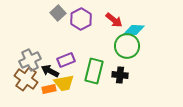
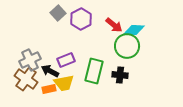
red arrow: moved 5 px down
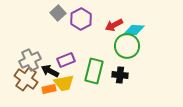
red arrow: rotated 114 degrees clockwise
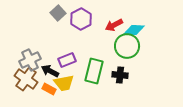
purple rectangle: moved 1 px right
orange rectangle: rotated 40 degrees clockwise
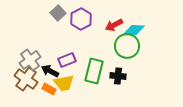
gray cross: rotated 10 degrees counterclockwise
black cross: moved 2 px left, 1 px down
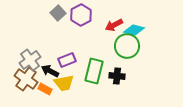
purple hexagon: moved 4 px up
cyan diamond: rotated 10 degrees clockwise
black cross: moved 1 px left
orange rectangle: moved 4 px left
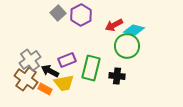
green rectangle: moved 3 px left, 3 px up
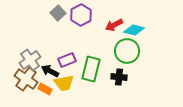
green circle: moved 5 px down
green rectangle: moved 1 px down
black cross: moved 2 px right, 1 px down
